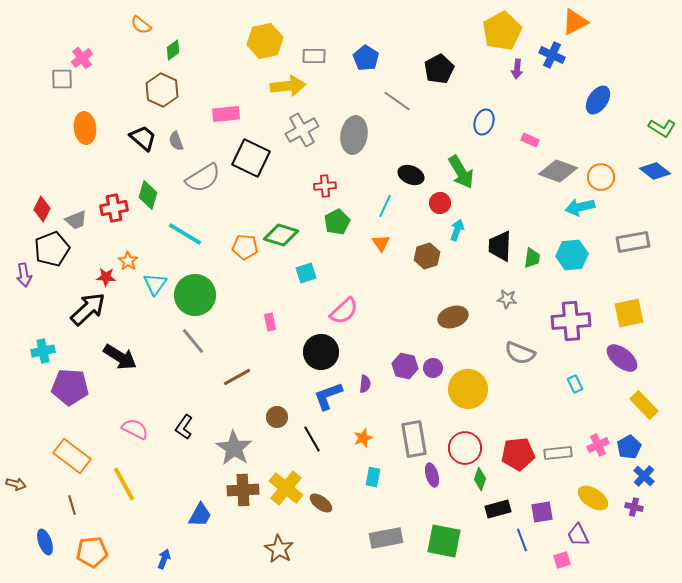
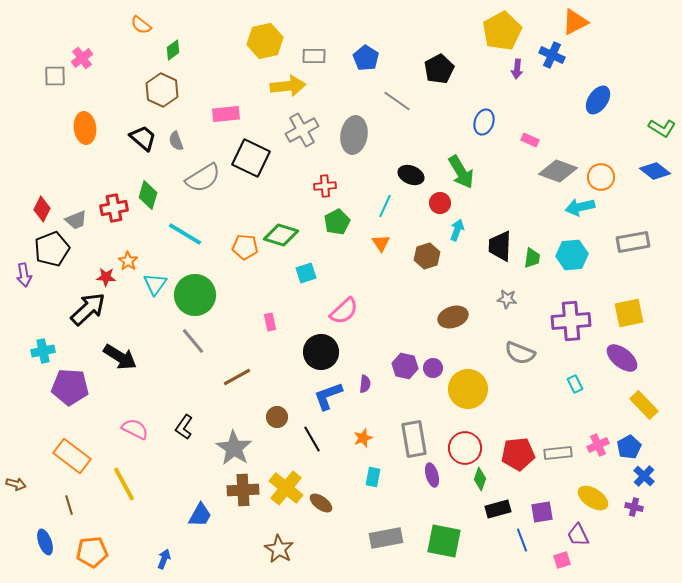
gray square at (62, 79): moved 7 px left, 3 px up
brown line at (72, 505): moved 3 px left
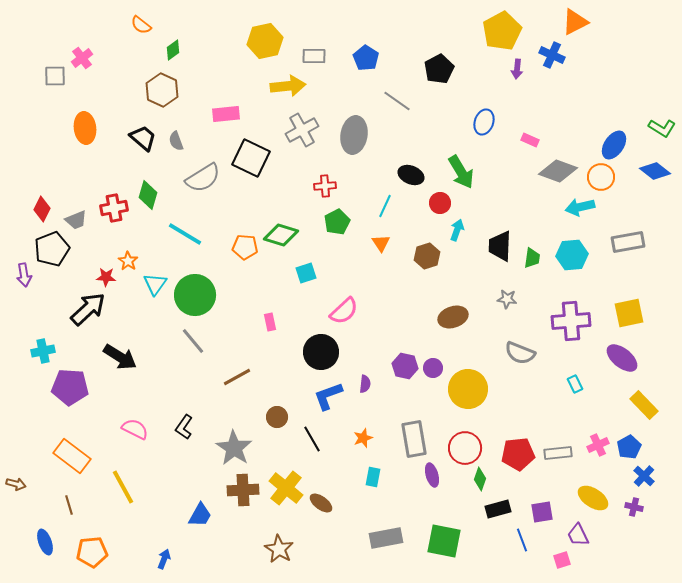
blue ellipse at (598, 100): moved 16 px right, 45 px down
gray rectangle at (633, 242): moved 5 px left
yellow line at (124, 484): moved 1 px left, 3 px down
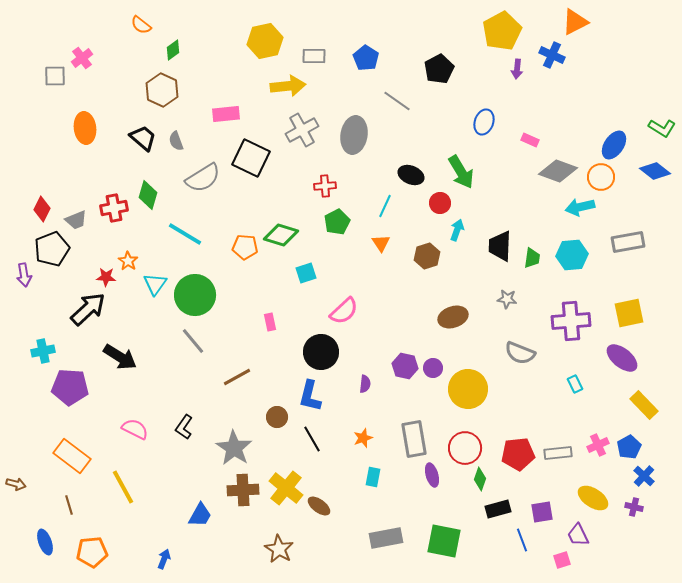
blue L-shape at (328, 396): moved 18 px left; rotated 56 degrees counterclockwise
brown ellipse at (321, 503): moved 2 px left, 3 px down
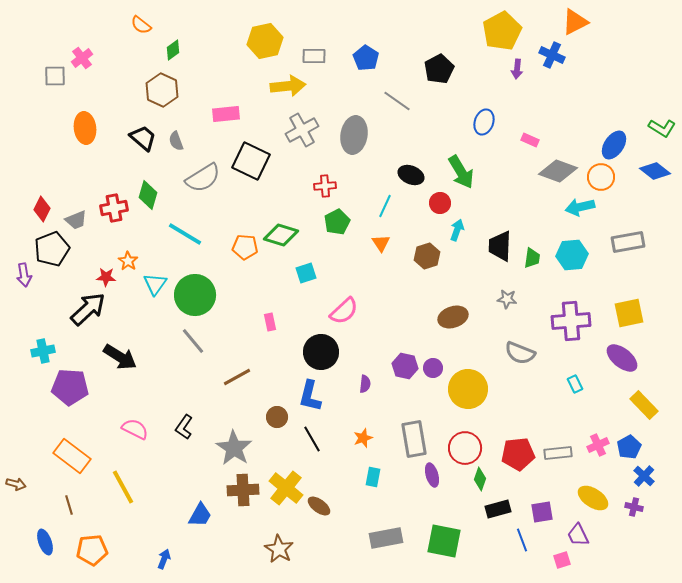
black square at (251, 158): moved 3 px down
orange pentagon at (92, 552): moved 2 px up
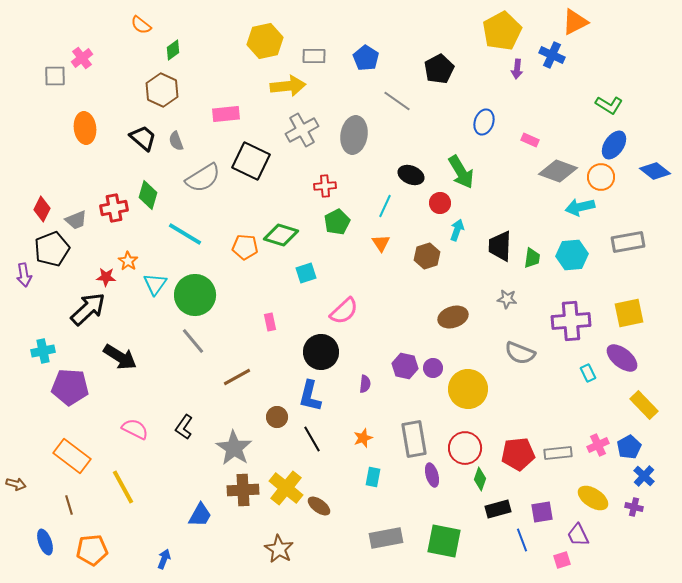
green L-shape at (662, 128): moved 53 px left, 23 px up
cyan rectangle at (575, 384): moved 13 px right, 11 px up
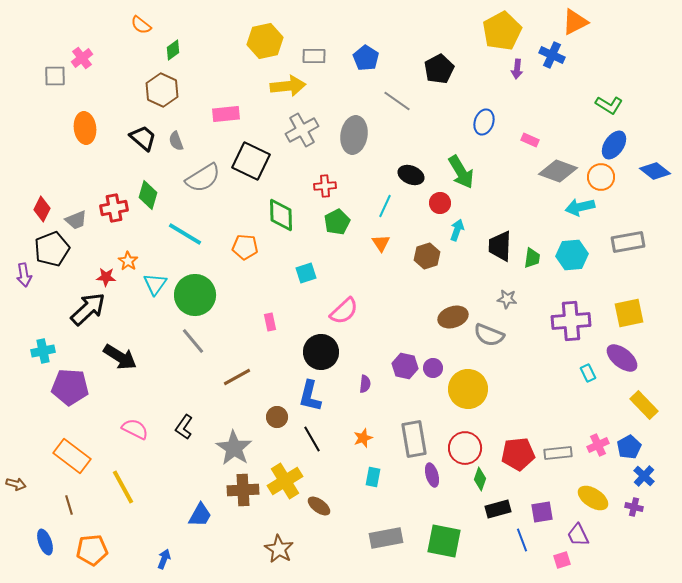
green diamond at (281, 235): moved 20 px up; rotated 72 degrees clockwise
gray semicircle at (520, 353): moved 31 px left, 18 px up
yellow cross at (286, 488): moved 1 px left, 7 px up; rotated 20 degrees clockwise
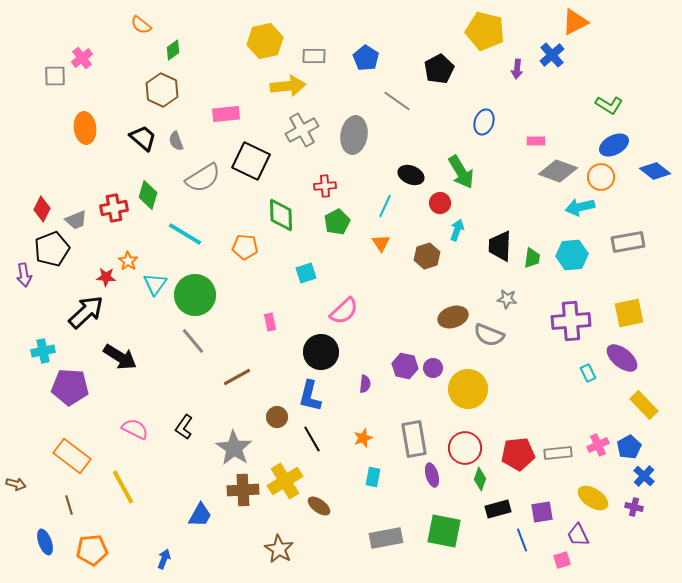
yellow pentagon at (502, 31): moved 17 px left; rotated 30 degrees counterclockwise
blue cross at (552, 55): rotated 25 degrees clockwise
pink rectangle at (530, 140): moved 6 px right, 1 px down; rotated 24 degrees counterclockwise
blue ellipse at (614, 145): rotated 28 degrees clockwise
black arrow at (88, 309): moved 2 px left, 3 px down
green square at (444, 541): moved 10 px up
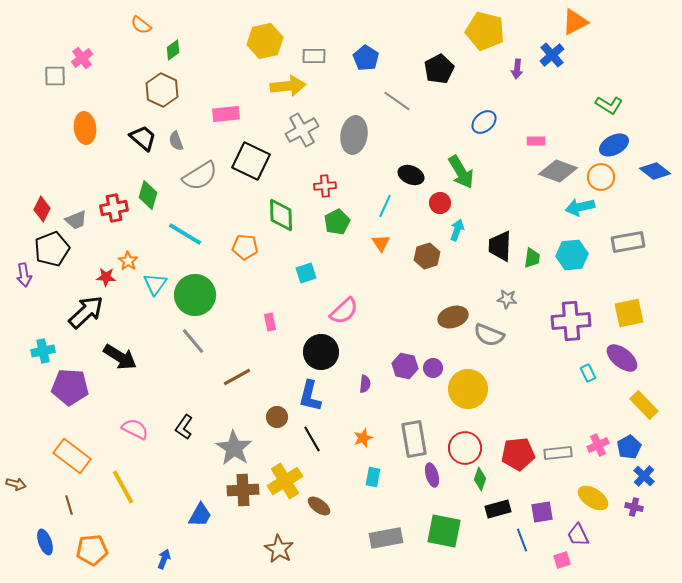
blue ellipse at (484, 122): rotated 30 degrees clockwise
gray semicircle at (203, 178): moved 3 px left, 2 px up
